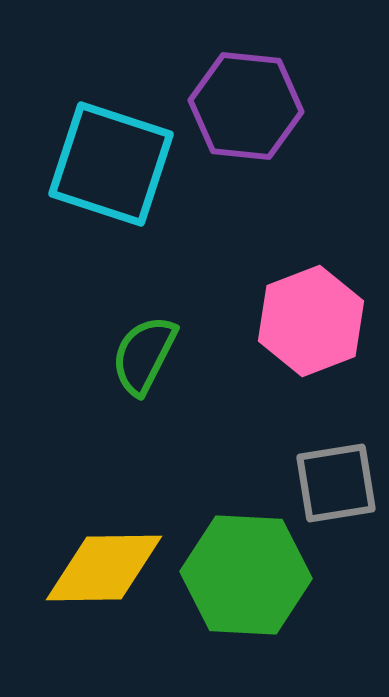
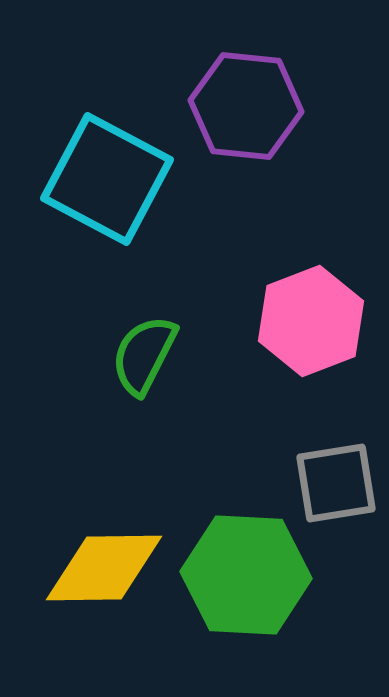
cyan square: moved 4 px left, 15 px down; rotated 10 degrees clockwise
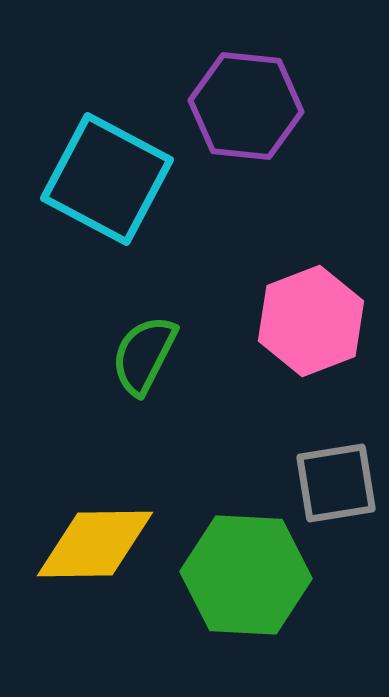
yellow diamond: moved 9 px left, 24 px up
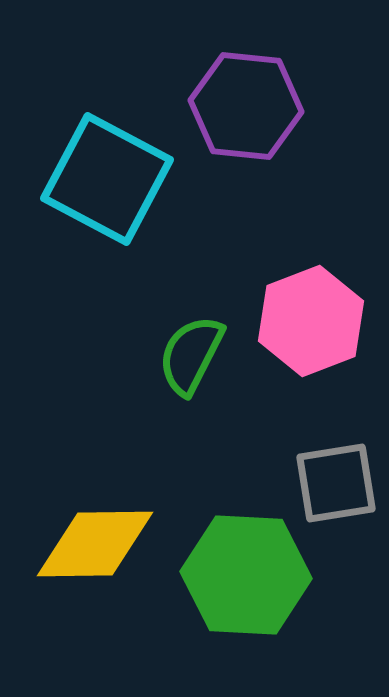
green semicircle: moved 47 px right
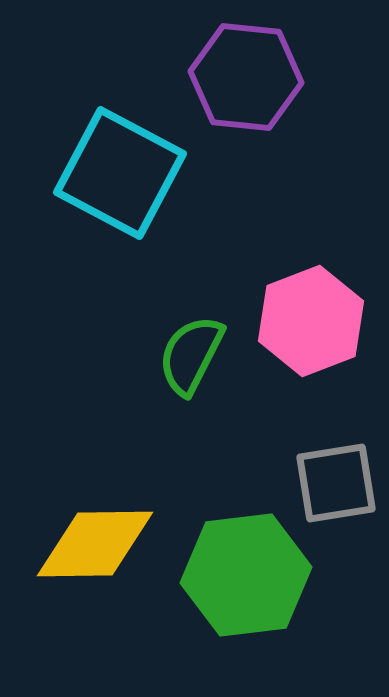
purple hexagon: moved 29 px up
cyan square: moved 13 px right, 6 px up
green hexagon: rotated 10 degrees counterclockwise
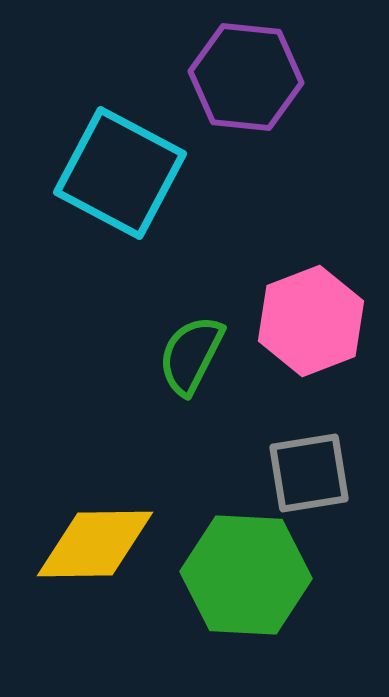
gray square: moved 27 px left, 10 px up
green hexagon: rotated 10 degrees clockwise
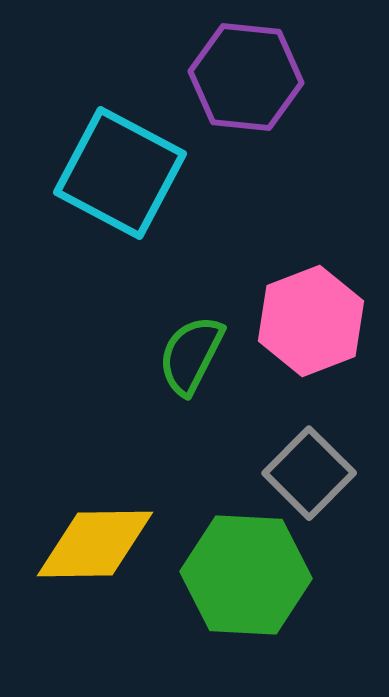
gray square: rotated 36 degrees counterclockwise
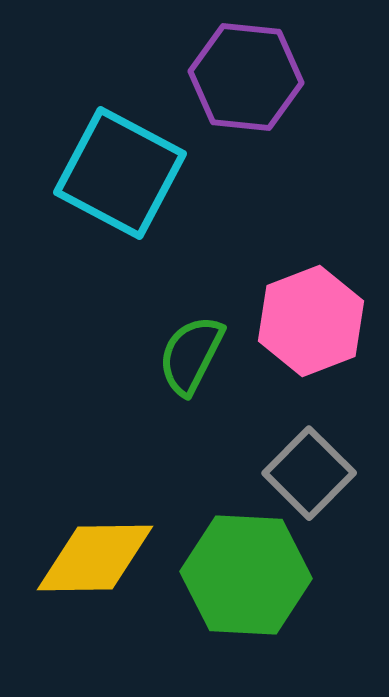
yellow diamond: moved 14 px down
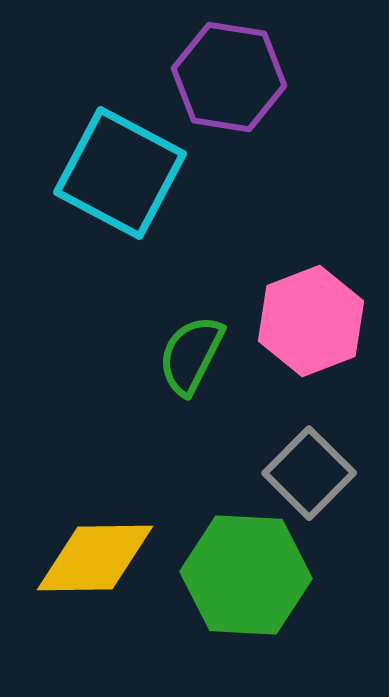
purple hexagon: moved 17 px left; rotated 3 degrees clockwise
